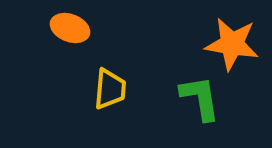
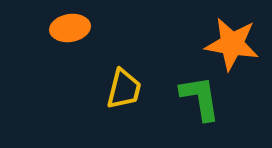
orange ellipse: rotated 30 degrees counterclockwise
yellow trapezoid: moved 14 px right; rotated 9 degrees clockwise
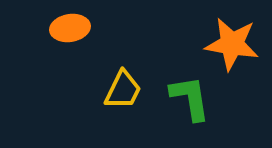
yellow trapezoid: moved 1 px left, 1 px down; rotated 12 degrees clockwise
green L-shape: moved 10 px left
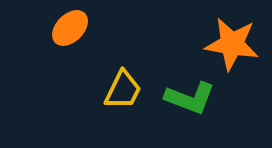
orange ellipse: rotated 36 degrees counterclockwise
green L-shape: rotated 120 degrees clockwise
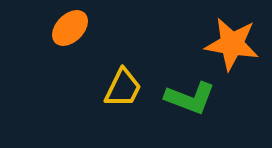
yellow trapezoid: moved 2 px up
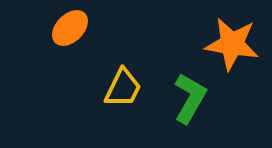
green L-shape: rotated 81 degrees counterclockwise
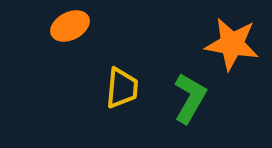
orange ellipse: moved 2 px up; rotated 18 degrees clockwise
yellow trapezoid: moved 1 px left; rotated 21 degrees counterclockwise
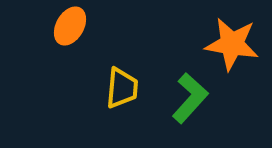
orange ellipse: rotated 33 degrees counterclockwise
green L-shape: rotated 12 degrees clockwise
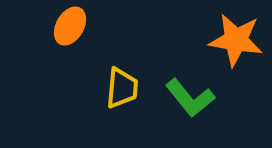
orange star: moved 4 px right, 4 px up
green L-shape: rotated 99 degrees clockwise
